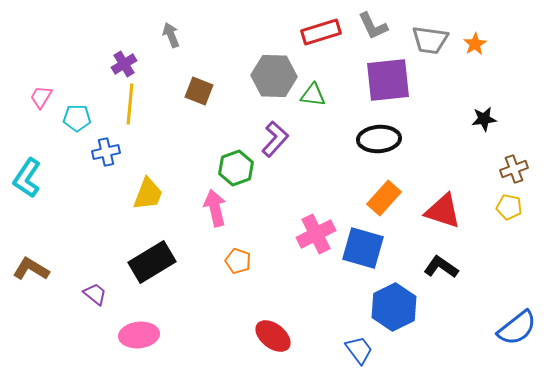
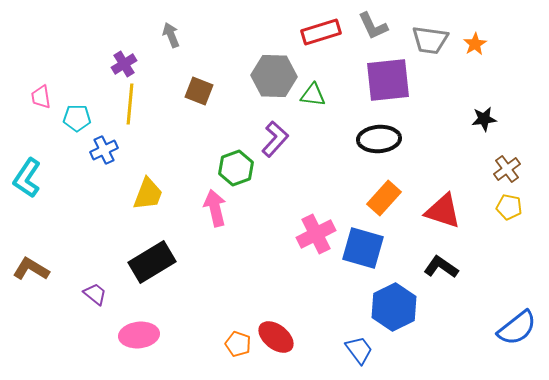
pink trapezoid: rotated 40 degrees counterclockwise
blue cross: moved 2 px left, 2 px up; rotated 12 degrees counterclockwise
brown cross: moved 7 px left; rotated 16 degrees counterclockwise
orange pentagon: moved 83 px down
red ellipse: moved 3 px right, 1 px down
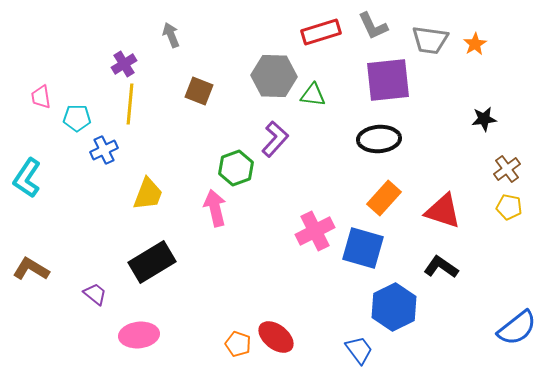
pink cross: moved 1 px left, 3 px up
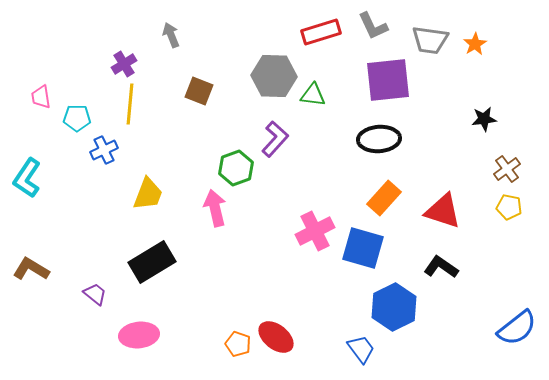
blue trapezoid: moved 2 px right, 1 px up
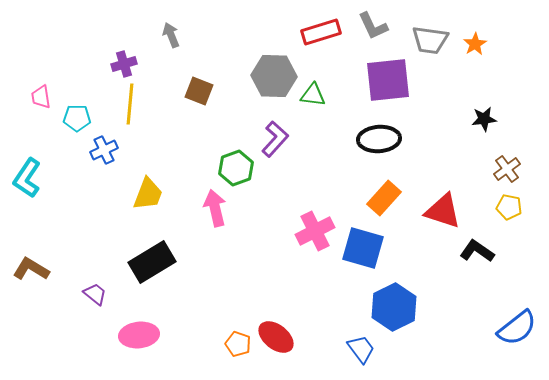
purple cross: rotated 15 degrees clockwise
black L-shape: moved 36 px right, 16 px up
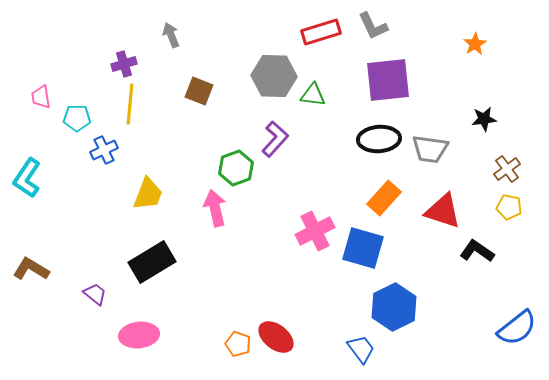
gray trapezoid: moved 109 px down
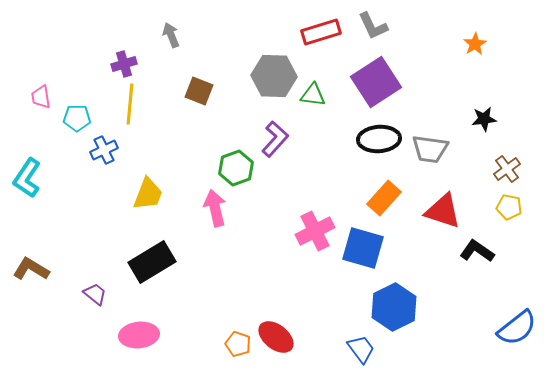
purple square: moved 12 px left, 2 px down; rotated 27 degrees counterclockwise
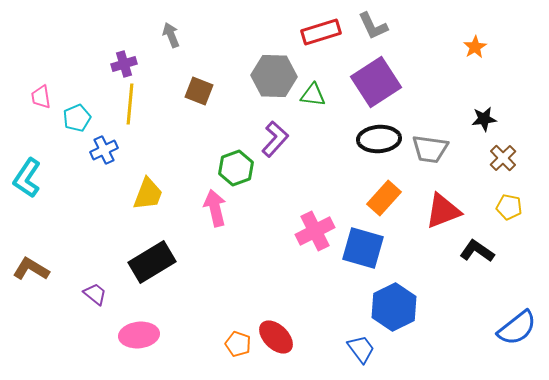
orange star: moved 3 px down
cyan pentagon: rotated 24 degrees counterclockwise
brown cross: moved 4 px left, 11 px up; rotated 8 degrees counterclockwise
red triangle: rotated 39 degrees counterclockwise
red ellipse: rotated 6 degrees clockwise
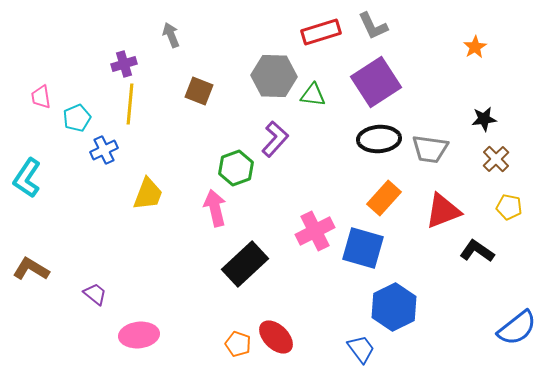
brown cross: moved 7 px left, 1 px down
black rectangle: moved 93 px right, 2 px down; rotated 12 degrees counterclockwise
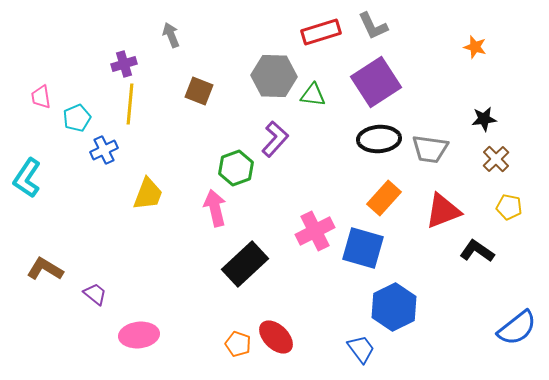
orange star: rotated 25 degrees counterclockwise
brown L-shape: moved 14 px right
